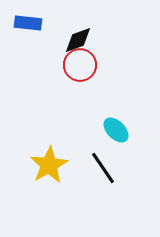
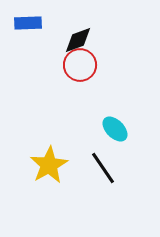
blue rectangle: rotated 8 degrees counterclockwise
cyan ellipse: moved 1 px left, 1 px up
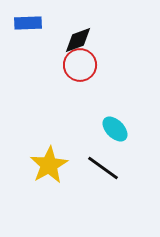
black line: rotated 20 degrees counterclockwise
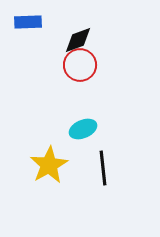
blue rectangle: moved 1 px up
cyan ellipse: moved 32 px left; rotated 68 degrees counterclockwise
black line: rotated 48 degrees clockwise
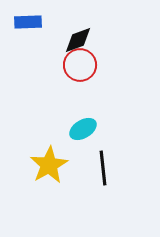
cyan ellipse: rotated 8 degrees counterclockwise
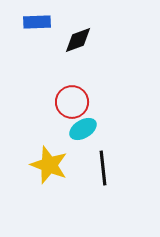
blue rectangle: moved 9 px right
red circle: moved 8 px left, 37 px down
yellow star: rotated 21 degrees counterclockwise
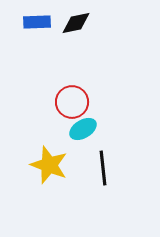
black diamond: moved 2 px left, 17 px up; rotated 8 degrees clockwise
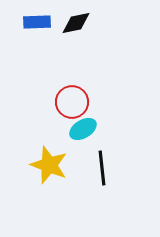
black line: moved 1 px left
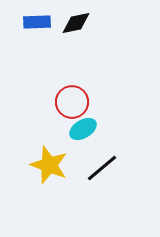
black line: rotated 56 degrees clockwise
